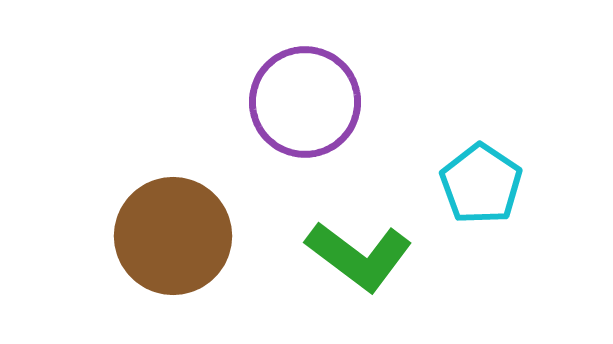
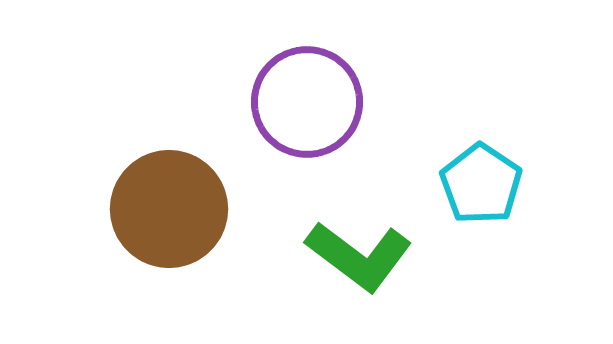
purple circle: moved 2 px right
brown circle: moved 4 px left, 27 px up
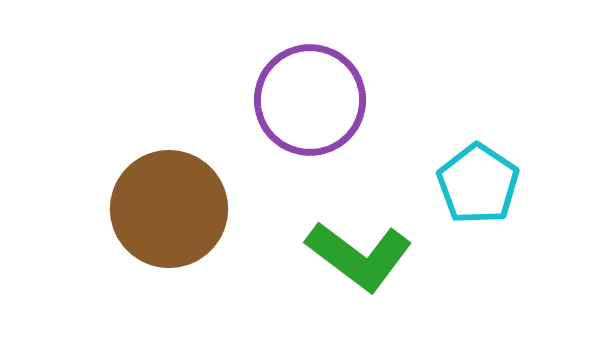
purple circle: moved 3 px right, 2 px up
cyan pentagon: moved 3 px left
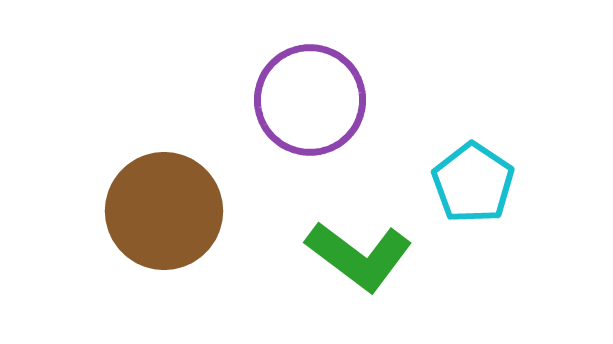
cyan pentagon: moved 5 px left, 1 px up
brown circle: moved 5 px left, 2 px down
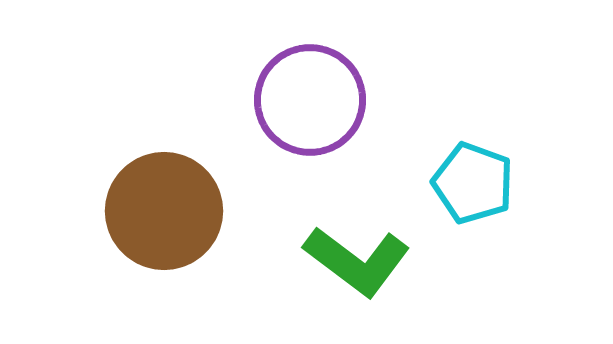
cyan pentagon: rotated 14 degrees counterclockwise
green L-shape: moved 2 px left, 5 px down
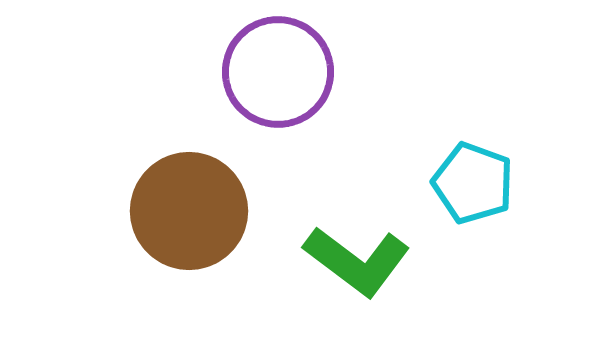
purple circle: moved 32 px left, 28 px up
brown circle: moved 25 px right
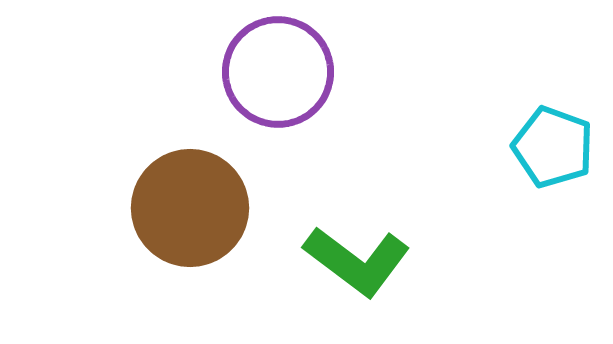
cyan pentagon: moved 80 px right, 36 px up
brown circle: moved 1 px right, 3 px up
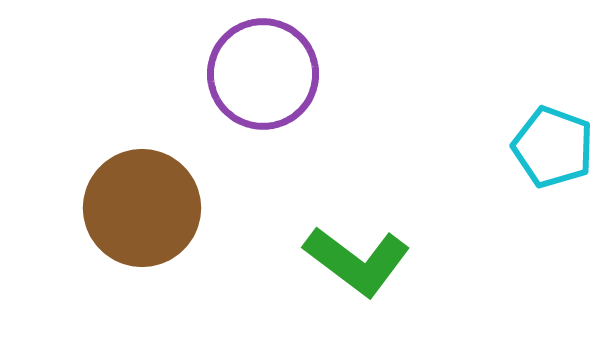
purple circle: moved 15 px left, 2 px down
brown circle: moved 48 px left
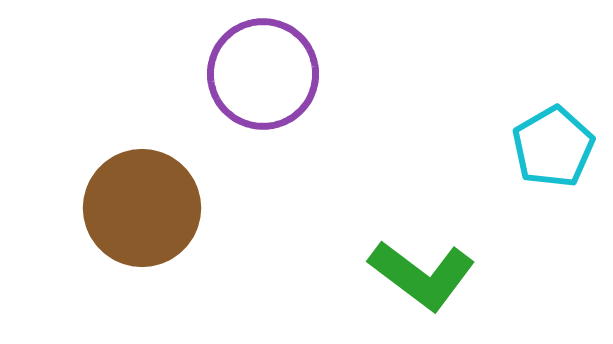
cyan pentagon: rotated 22 degrees clockwise
green L-shape: moved 65 px right, 14 px down
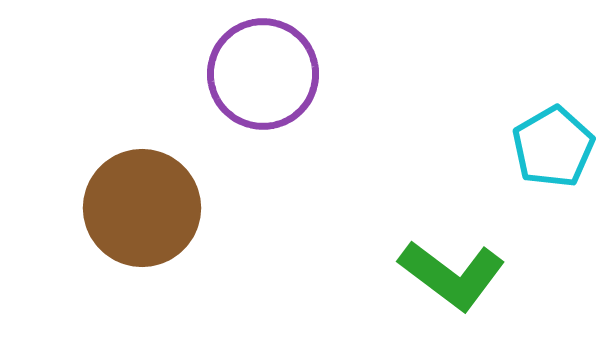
green L-shape: moved 30 px right
